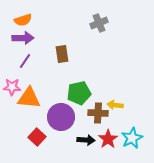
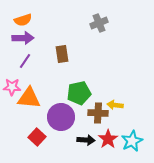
cyan star: moved 3 px down
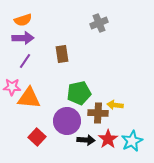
purple circle: moved 6 px right, 4 px down
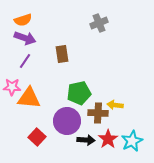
purple arrow: moved 2 px right; rotated 20 degrees clockwise
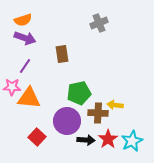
purple line: moved 5 px down
